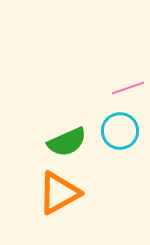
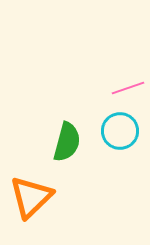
green semicircle: rotated 51 degrees counterclockwise
orange triangle: moved 28 px left, 4 px down; rotated 15 degrees counterclockwise
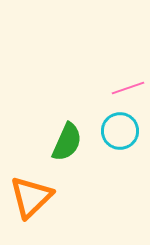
green semicircle: rotated 9 degrees clockwise
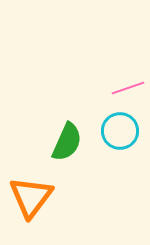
orange triangle: rotated 9 degrees counterclockwise
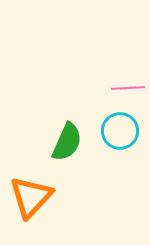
pink line: rotated 16 degrees clockwise
orange triangle: rotated 6 degrees clockwise
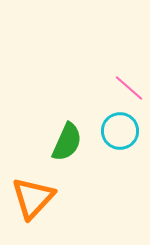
pink line: moved 1 px right; rotated 44 degrees clockwise
orange triangle: moved 2 px right, 1 px down
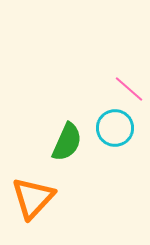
pink line: moved 1 px down
cyan circle: moved 5 px left, 3 px up
